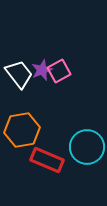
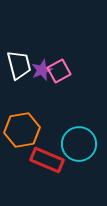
white trapezoid: moved 9 px up; rotated 24 degrees clockwise
cyan circle: moved 8 px left, 3 px up
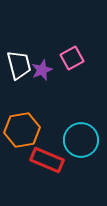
pink square: moved 13 px right, 13 px up
cyan circle: moved 2 px right, 4 px up
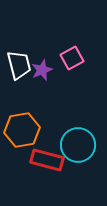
cyan circle: moved 3 px left, 5 px down
red rectangle: rotated 8 degrees counterclockwise
